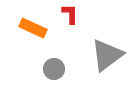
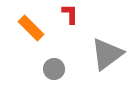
orange rectangle: moved 2 px left; rotated 20 degrees clockwise
gray triangle: moved 1 px up
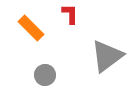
gray triangle: moved 2 px down
gray circle: moved 9 px left, 6 px down
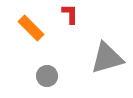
gray triangle: moved 2 px down; rotated 21 degrees clockwise
gray circle: moved 2 px right, 1 px down
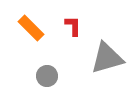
red L-shape: moved 3 px right, 12 px down
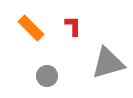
gray triangle: moved 1 px right, 5 px down
